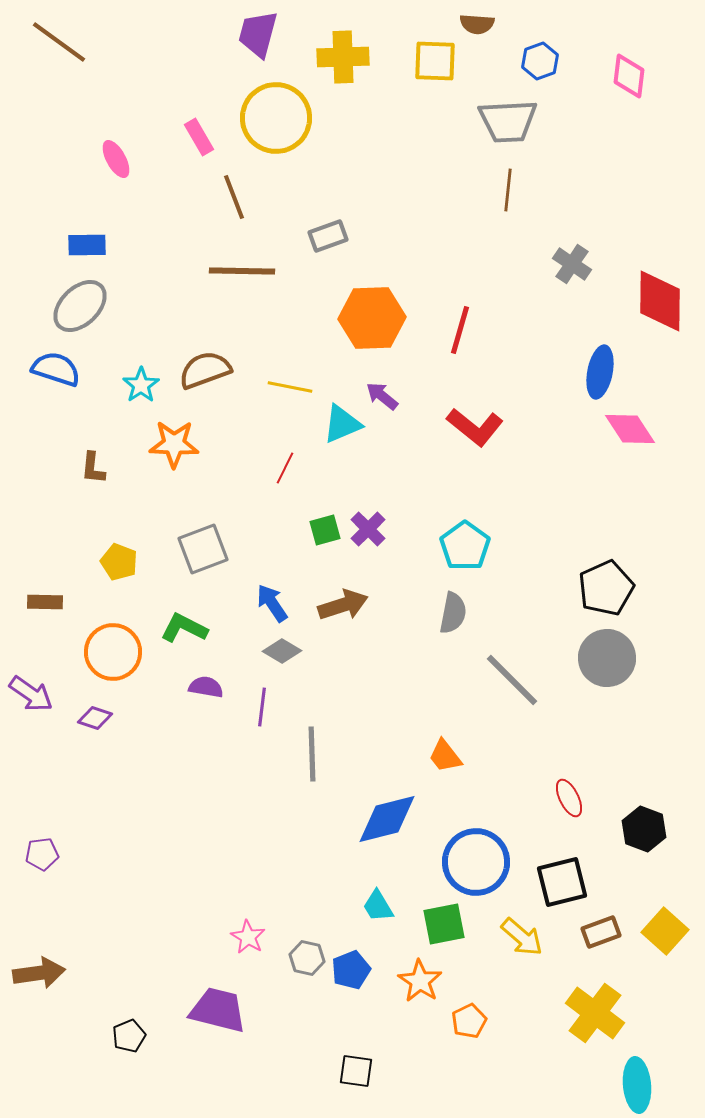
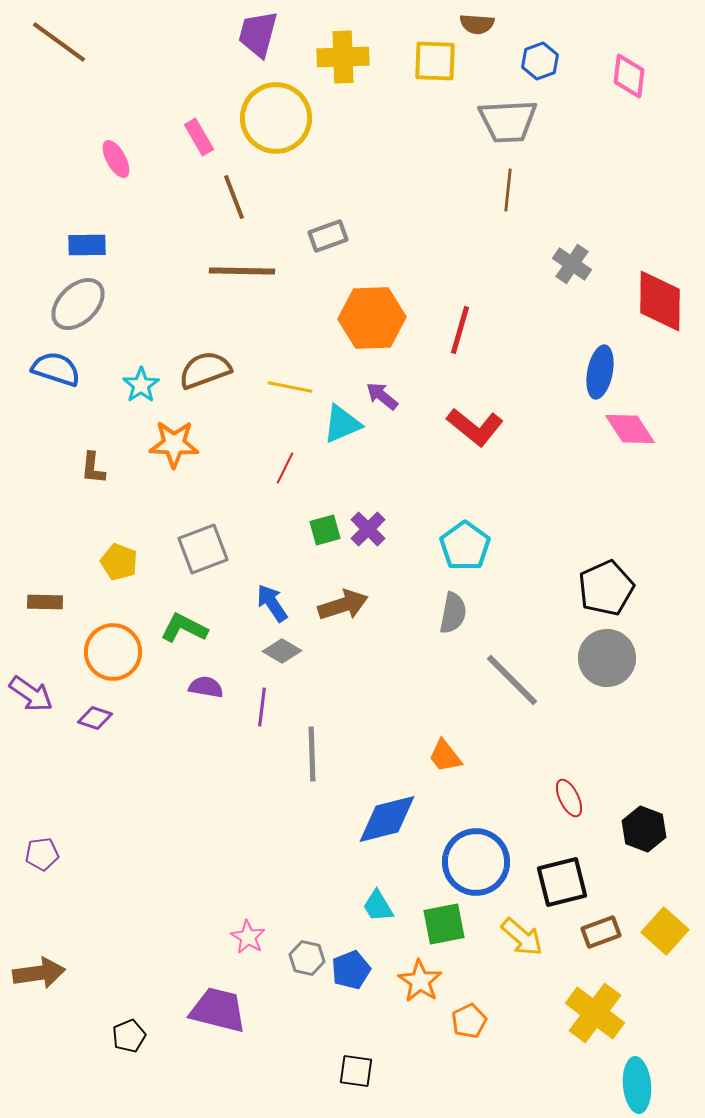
gray ellipse at (80, 306): moved 2 px left, 2 px up
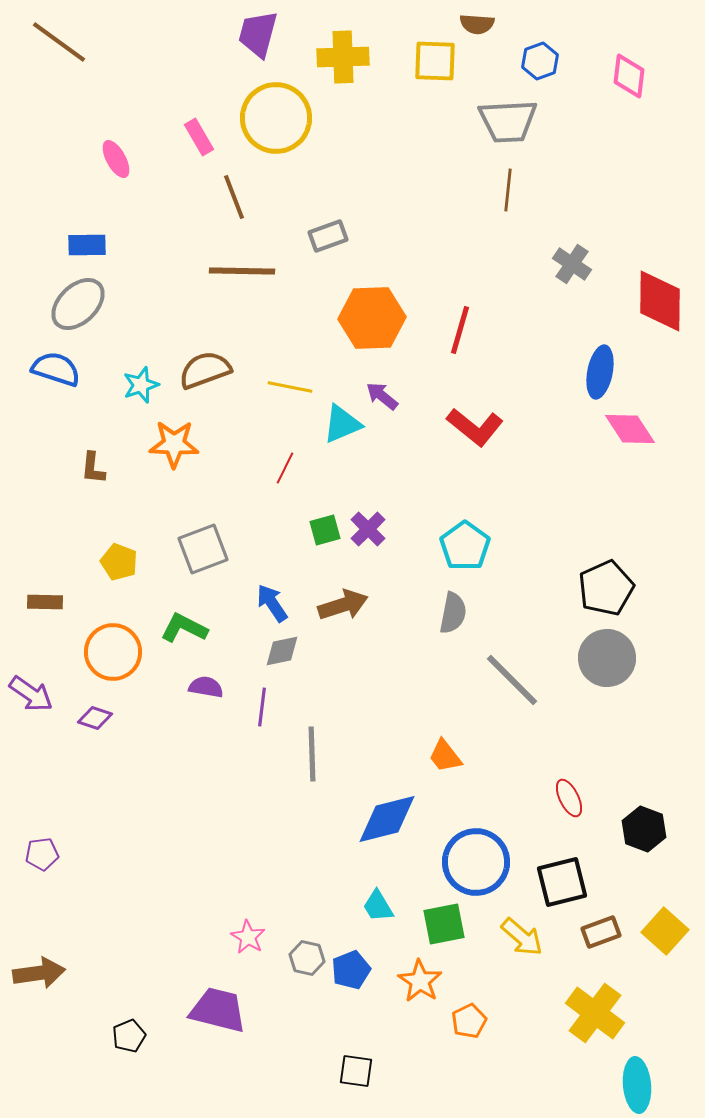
cyan star at (141, 385): rotated 15 degrees clockwise
gray diamond at (282, 651): rotated 42 degrees counterclockwise
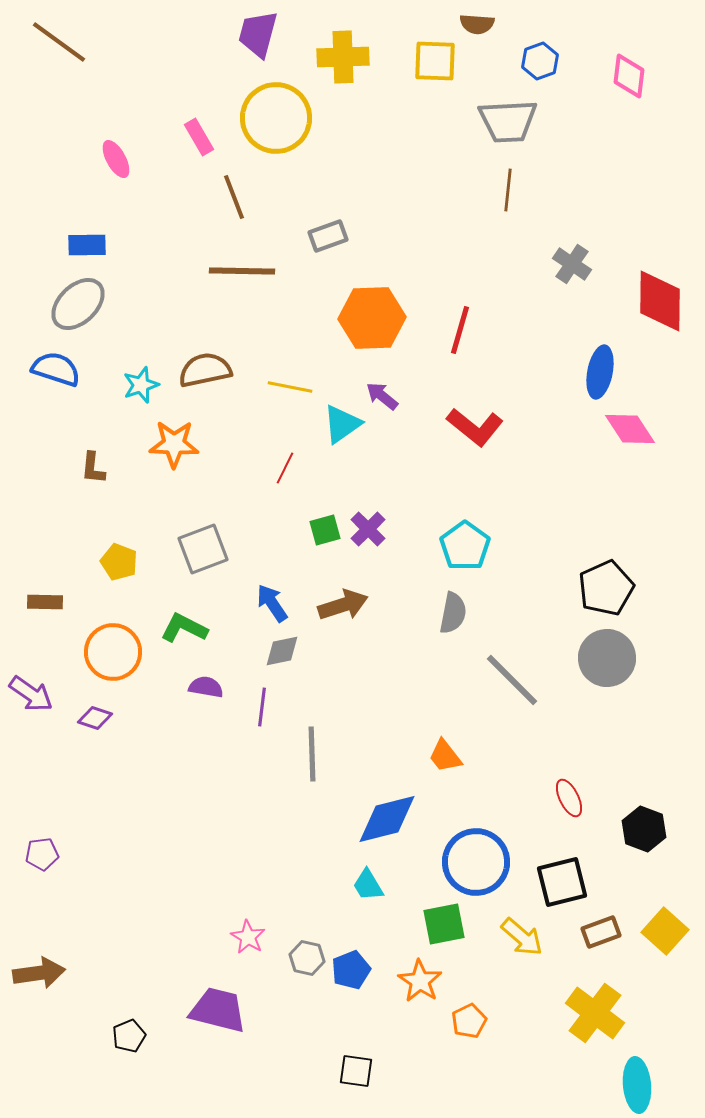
brown semicircle at (205, 370): rotated 8 degrees clockwise
cyan triangle at (342, 424): rotated 12 degrees counterclockwise
cyan trapezoid at (378, 906): moved 10 px left, 21 px up
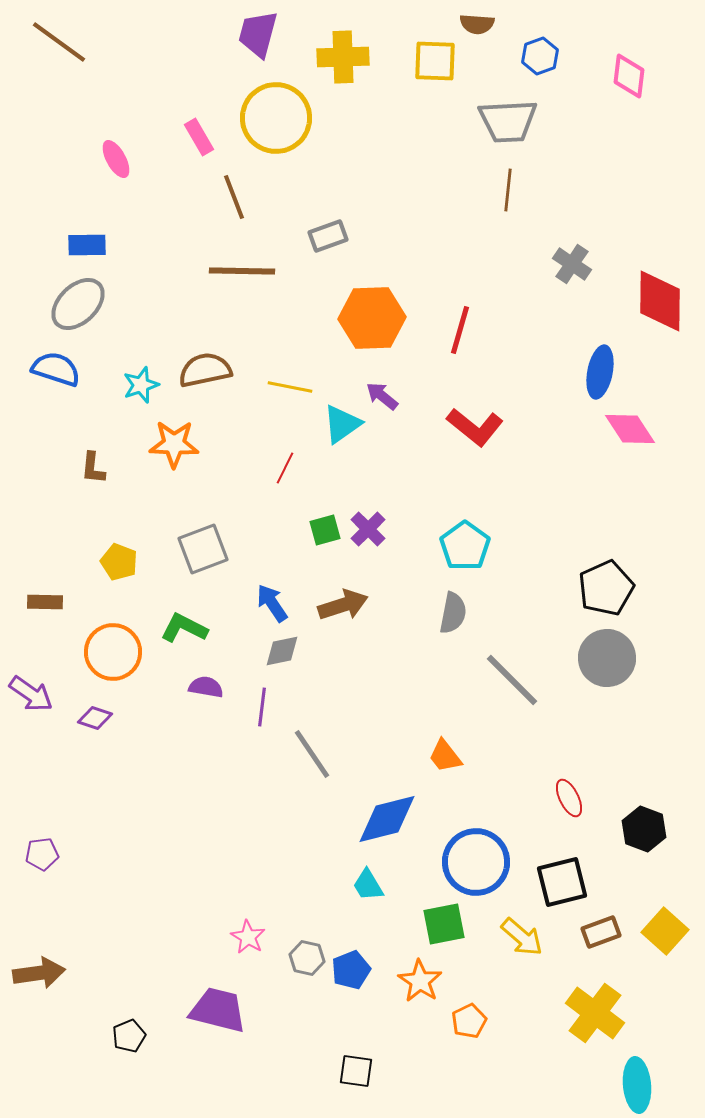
blue hexagon at (540, 61): moved 5 px up
gray line at (312, 754): rotated 32 degrees counterclockwise
